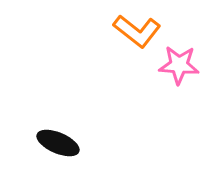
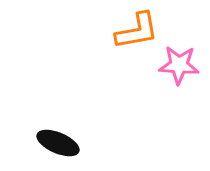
orange L-shape: rotated 48 degrees counterclockwise
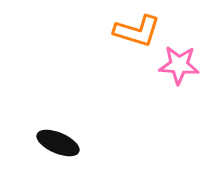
orange L-shape: rotated 27 degrees clockwise
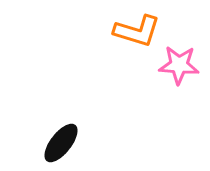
black ellipse: moved 3 px right; rotated 75 degrees counterclockwise
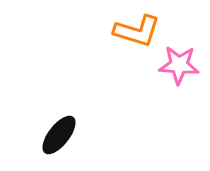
black ellipse: moved 2 px left, 8 px up
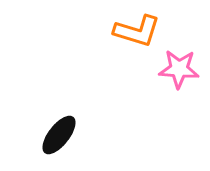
pink star: moved 4 px down
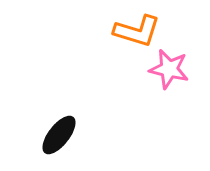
pink star: moved 10 px left; rotated 9 degrees clockwise
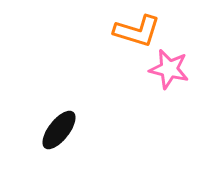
black ellipse: moved 5 px up
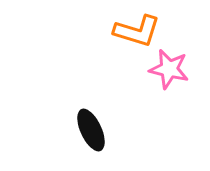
black ellipse: moved 32 px right; rotated 63 degrees counterclockwise
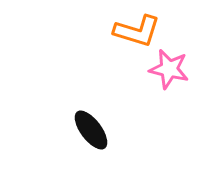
black ellipse: rotated 12 degrees counterclockwise
